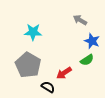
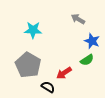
gray arrow: moved 2 px left, 1 px up
cyan star: moved 2 px up
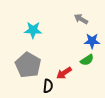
gray arrow: moved 3 px right
blue star: rotated 21 degrees counterclockwise
black semicircle: moved 1 px up; rotated 64 degrees clockwise
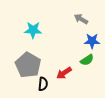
black semicircle: moved 5 px left, 2 px up
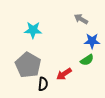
red arrow: moved 1 px down
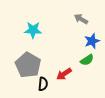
blue star: rotated 21 degrees counterclockwise
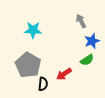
gray arrow: moved 2 px down; rotated 32 degrees clockwise
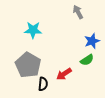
gray arrow: moved 3 px left, 9 px up
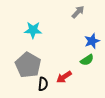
gray arrow: rotated 72 degrees clockwise
red arrow: moved 3 px down
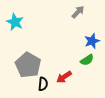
cyan star: moved 18 px left, 8 px up; rotated 24 degrees clockwise
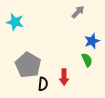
cyan star: rotated 12 degrees counterclockwise
green semicircle: rotated 80 degrees counterclockwise
red arrow: rotated 56 degrees counterclockwise
